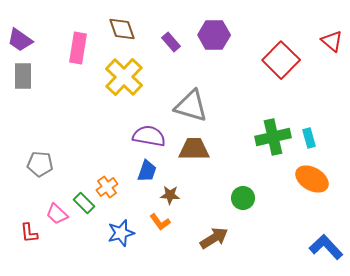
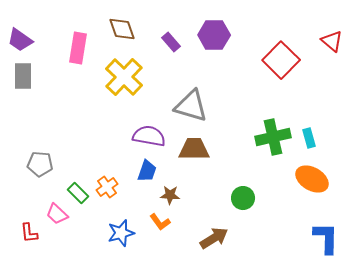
green rectangle: moved 6 px left, 10 px up
blue L-shape: moved 9 px up; rotated 44 degrees clockwise
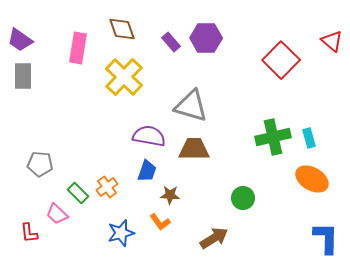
purple hexagon: moved 8 px left, 3 px down
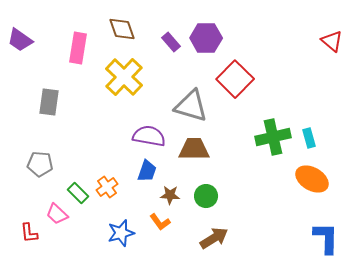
red square: moved 46 px left, 19 px down
gray rectangle: moved 26 px right, 26 px down; rotated 8 degrees clockwise
green circle: moved 37 px left, 2 px up
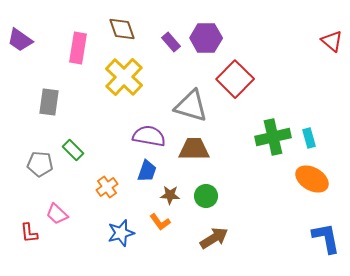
green rectangle: moved 5 px left, 43 px up
blue L-shape: rotated 12 degrees counterclockwise
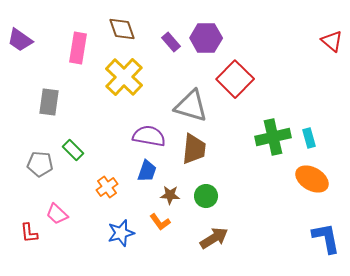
brown trapezoid: rotated 96 degrees clockwise
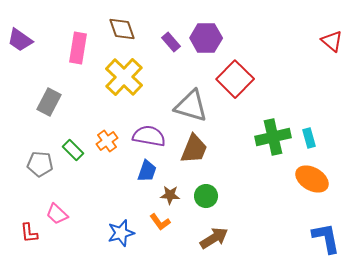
gray rectangle: rotated 20 degrees clockwise
brown trapezoid: rotated 16 degrees clockwise
orange cross: moved 46 px up
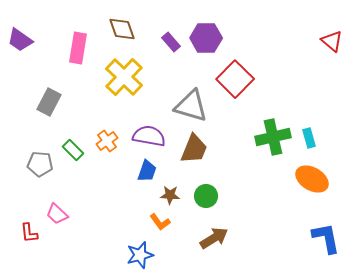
blue star: moved 19 px right, 22 px down
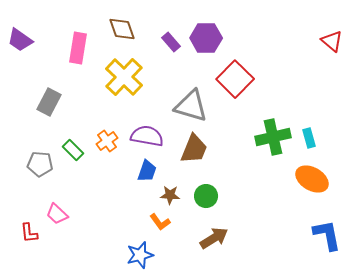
purple semicircle: moved 2 px left
blue L-shape: moved 1 px right, 3 px up
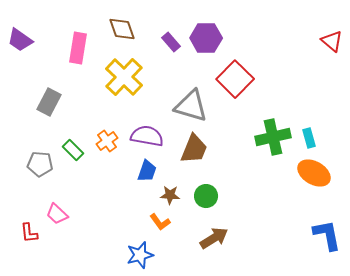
orange ellipse: moved 2 px right, 6 px up
